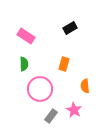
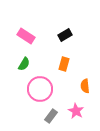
black rectangle: moved 5 px left, 7 px down
green semicircle: rotated 32 degrees clockwise
pink star: moved 2 px right, 1 px down
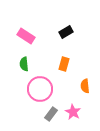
black rectangle: moved 1 px right, 3 px up
green semicircle: rotated 144 degrees clockwise
pink star: moved 3 px left, 1 px down
gray rectangle: moved 2 px up
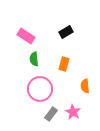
green semicircle: moved 10 px right, 5 px up
